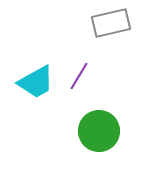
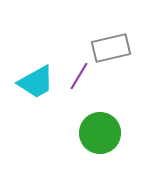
gray rectangle: moved 25 px down
green circle: moved 1 px right, 2 px down
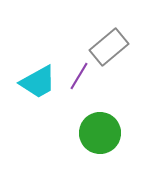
gray rectangle: moved 2 px left, 1 px up; rotated 27 degrees counterclockwise
cyan trapezoid: moved 2 px right
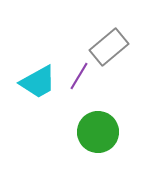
green circle: moved 2 px left, 1 px up
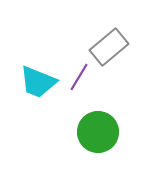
purple line: moved 1 px down
cyan trapezoid: rotated 51 degrees clockwise
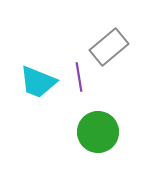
purple line: rotated 40 degrees counterclockwise
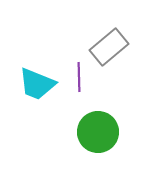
purple line: rotated 8 degrees clockwise
cyan trapezoid: moved 1 px left, 2 px down
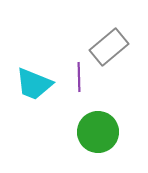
cyan trapezoid: moved 3 px left
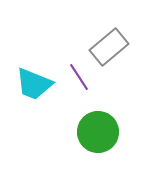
purple line: rotated 32 degrees counterclockwise
